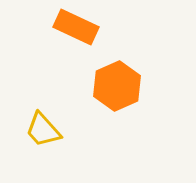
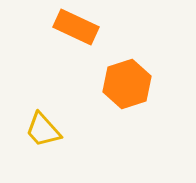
orange hexagon: moved 10 px right, 2 px up; rotated 6 degrees clockwise
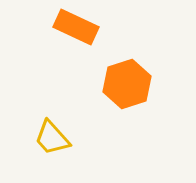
yellow trapezoid: moved 9 px right, 8 px down
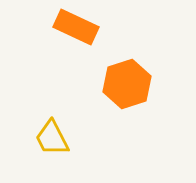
yellow trapezoid: rotated 15 degrees clockwise
